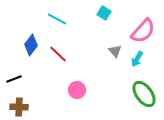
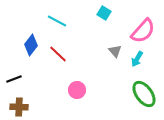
cyan line: moved 2 px down
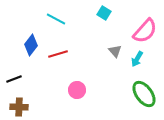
cyan line: moved 1 px left, 2 px up
pink semicircle: moved 2 px right
red line: rotated 60 degrees counterclockwise
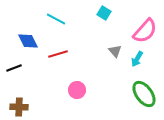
blue diamond: moved 3 px left, 4 px up; rotated 65 degrees counterclockwise
black line: moved 11 px up
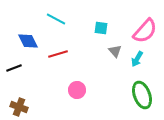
cyan square: moved 3 px left, 15 px down; rotated 24 degrees counterclockwise
green ellipse: moved 2 px left, 1 px down; rotated 16 degrees clockwise
brown cross: rotated 18 degrees clockwise
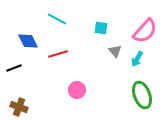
cyan line: moved 1 px right
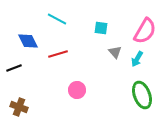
pink semicircle: rotated 12 degrees counterclockwise
gray triangle: moved 1 px down
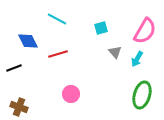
cyan square: rotated 24 degrees counterclockwise
pink circle: moved 6 px left, 4 px down
green ellipse: rotated 36 degrees clockwise
